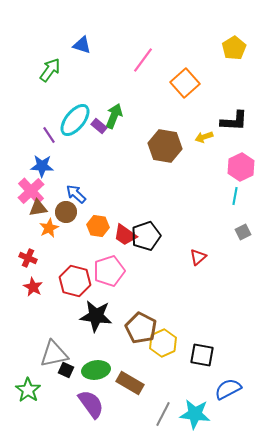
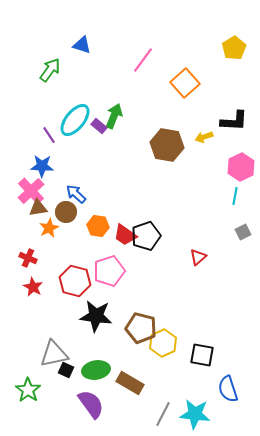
brown hexagon at (165, 146): moved 2 px right, 1 px up
brown pentagon at (141, 328): rotated 12 degrees counterclockwise
blue semicircle at (228, 389): rotated 80 degrees counterclockwise
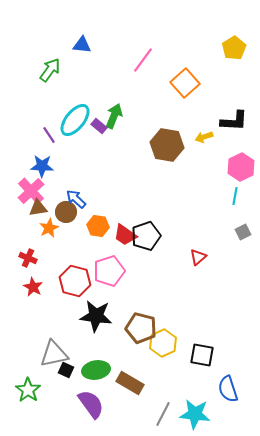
blue triangle at (82, 45): rotated 12 degrees counterclockwise
blue arrow at (76, 194): moved 5 px down
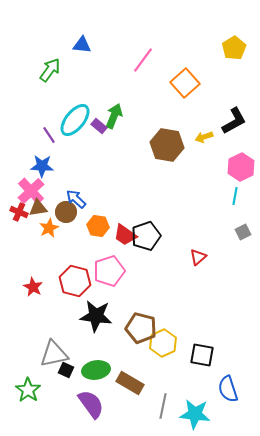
black L-shape at (234, 121): rotated 32 degrees counterclockwise
red cross at (28, 258): moved 9 px left, 46 px up
gray line at (163, 414): moved 8 px up; rotated 15 degrees counterclockwise
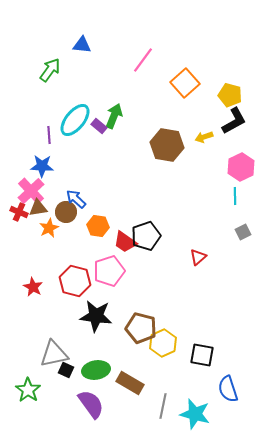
yellow pentagon at (234, 48): moved 4 px left, 47 px down; rotated 25 degrees counterclockwise
purple line at (49, 135): rotated 30 degrees clockwise
cyan line at (235, 196): rotated 12 degrees counterclockwise
red trapezoid at (125, 235): moved 7 px down
cyan star at (195, 414): rotated 8 degrees clockwise
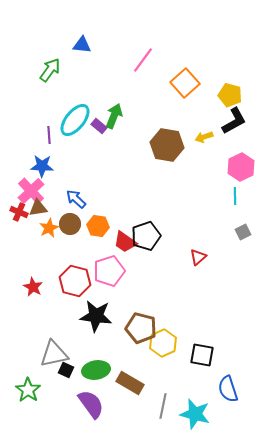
brown circle at (66, 212): moved 4 px right, 12 px down
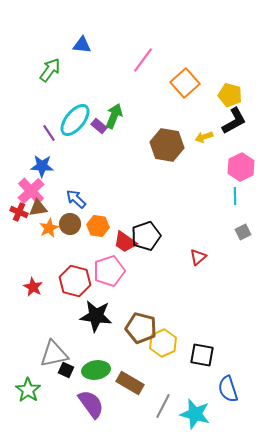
purple line at (49, 135): moved 2 px up; rotated 30 degrees counterclockwise
gray line at (163, 406): rotated 15 degrees clockwise
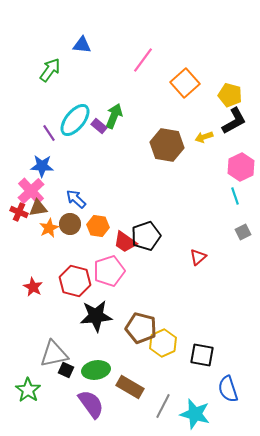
cyan line at (235, 196): rotated 18 degrees counterclockwise
black star at (96, 316): rotated 12 degrees counterclockwise
brown rectangle at (130, 383): moved 4 px down
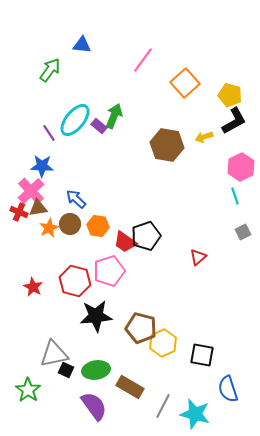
purple semicircle at (91, 404): moved 3 px right, 2 px down
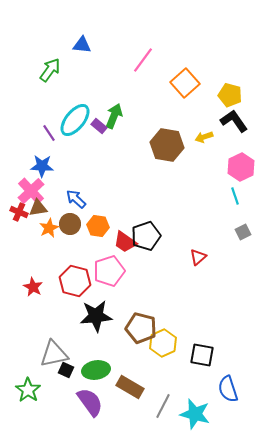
black L-shape at (234, 121): rotated 96 degrees counterclockwise
purple semicircle at (94, 406): moved 4 px left, 4 px up
